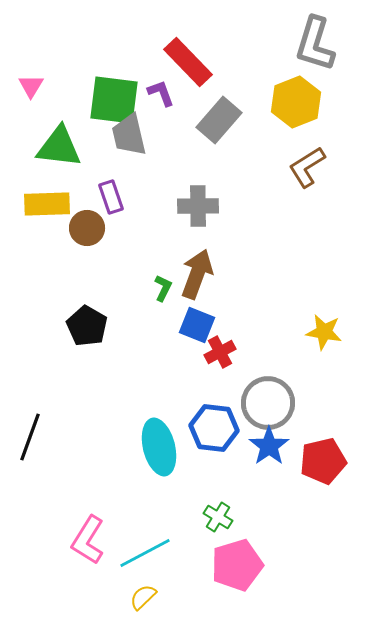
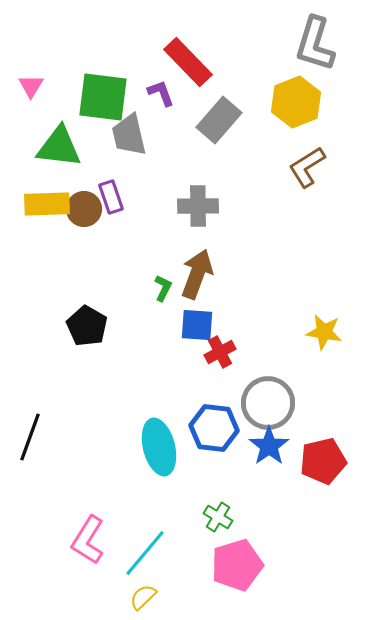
green square: moved 11 px left, 3 px up
brown circle: moved 3 px left, 19 px up
blue square: rotated 18 degrees counterclockwise
cyan line: rotated 22 degrees counterclockwise
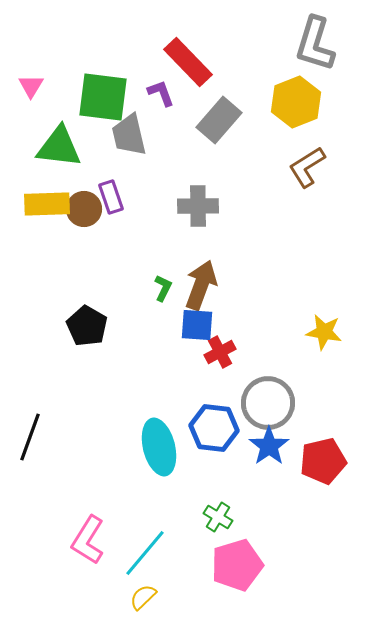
brown arrow: moved 4 px right, 11 px down
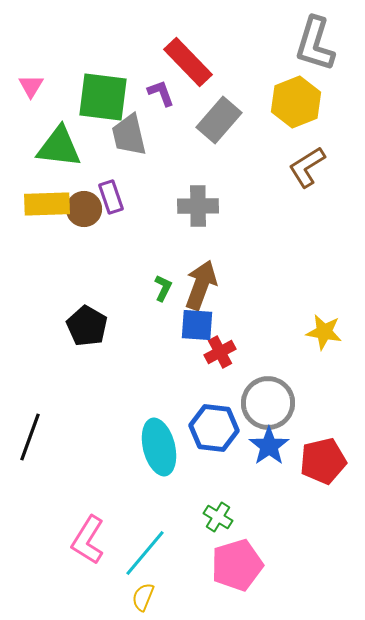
yellow semicircle: rotated 24 degrees counterclockwise
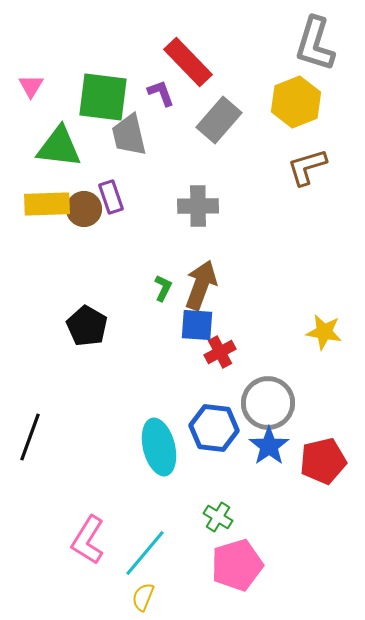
brown L-shape: rotated 15 degrees clockwise
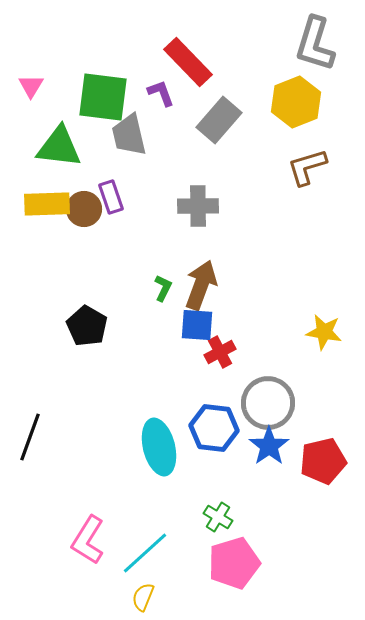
cyan line: rotated 8 degrees clockwise
pink pentagon: moved 3 px left, 2 px up
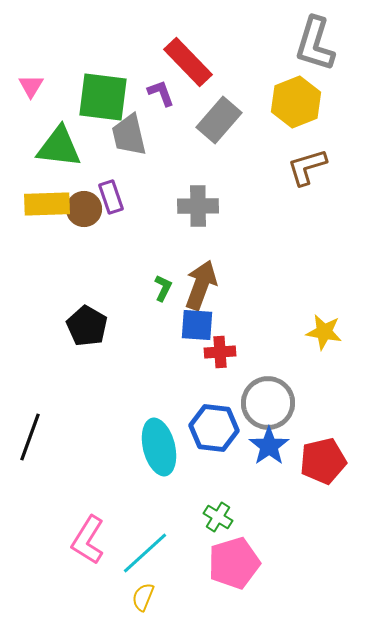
red cross: rotated 24 degrees clockwise
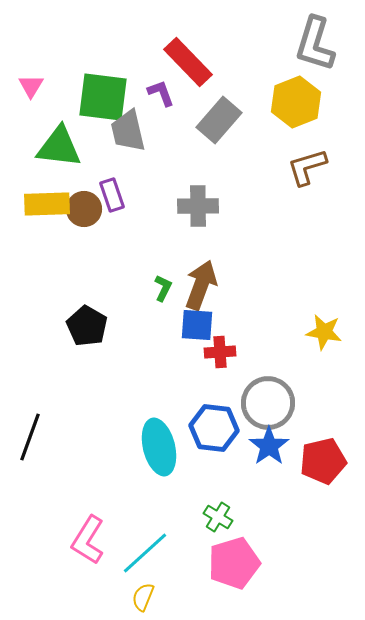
gray trapezoid: moved 1 px left, 4 px up
purple rectangle: moved 1 px right, 2 px up
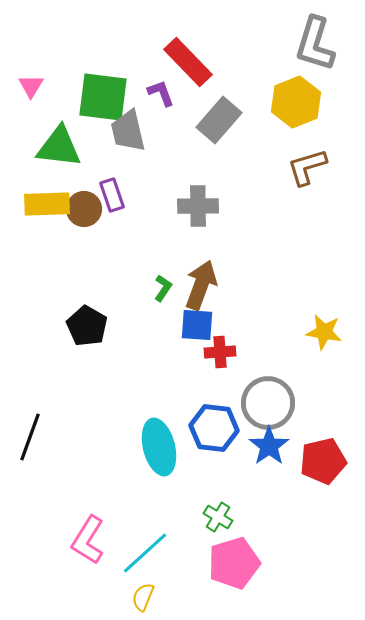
green L-shape: rotated 8 degrees clockwise
